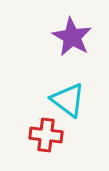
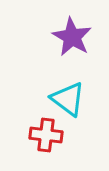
cyan triangle: moved 1 px up
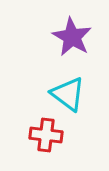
cyan triangle: moved 5 px up
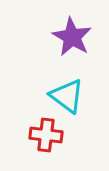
cyan triangle: moved 1 px left, 2 px down
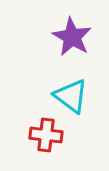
cyan triangle: moved 4 px right
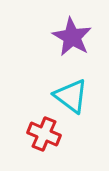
red cross: moved 2 px left, 1 px up; rotated 16 degrees clockwise
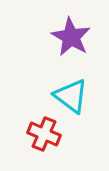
purple star: moved 1 px left
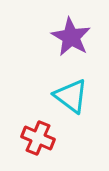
red cross: moved 6 px left, 4 px down
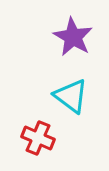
purple star: moved 2 px right
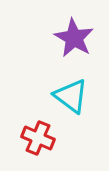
purple star: moved 1 px right, 1 px down
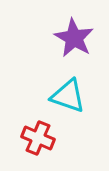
cyan triangle: moved 3 px left; rotated 18 degrees counterclockwise
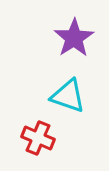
purple star: rotated 9 degrees clockwise
